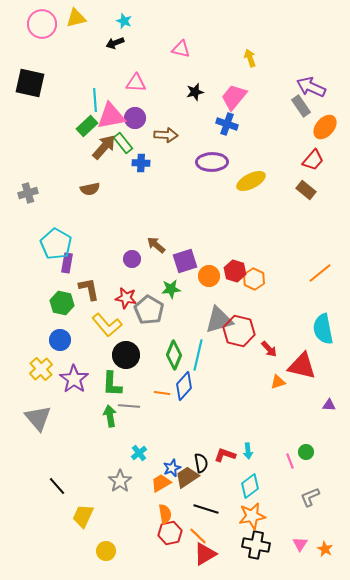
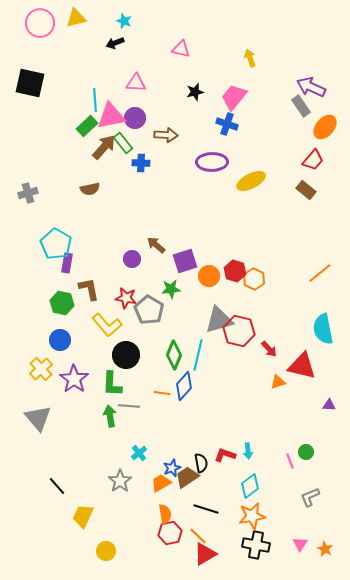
pink circle at (42, 24): moved 2 px left, 1 px up
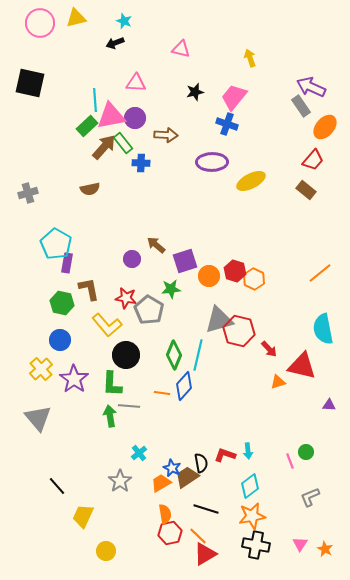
blue star at (172, 468): rotated 24 degrees counterclockwise
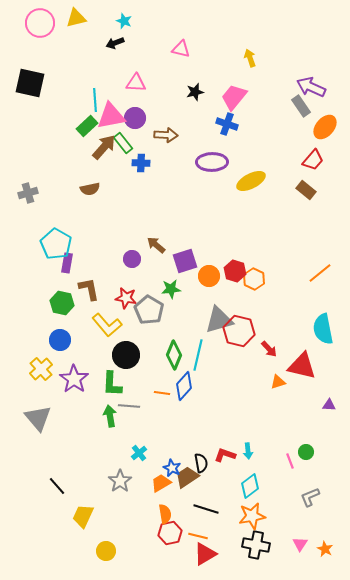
orange line at (198, 536): rotated 30 degrees counterclockwise
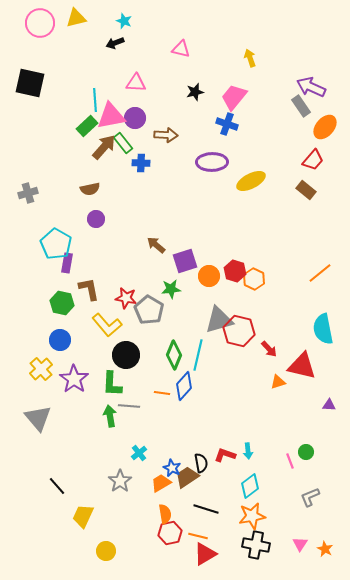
purple circle at (132, 259): moved 36 px left, 40 px up
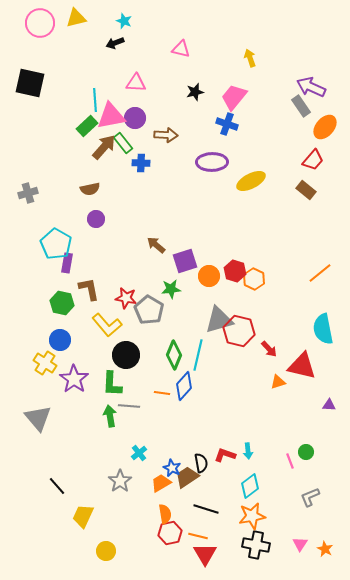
yellow cross at (41, 369): moved 4 px right, 6 px up; rotated 15 degrees counterclockwise
red triangle at (205, 554): rotated 30 degrees counterclockwise
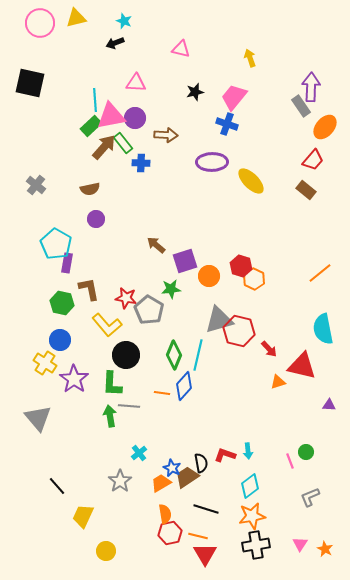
purple arrow at (311, 87): rotated 68 degrees clockwise
green rectangle at (87, 126): moved 4 px right
yellow ellipse at (251, 181): rotated 72 degrees clockwise
gray cross at (28, 193): moved 8 px right, 8 px up; rotated 36 degrees counterclockwise
red hexagon at (235, 271): moved 6 px right, 5 px up
black cross at (256, 545): rotated 20 degrees counterclockwise
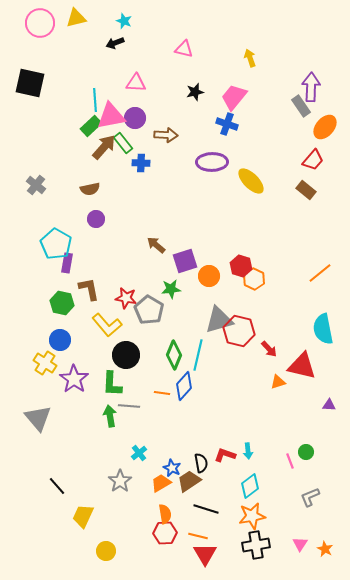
pink triangle at (181, 49): moved 3 px right
brown trapezoid at (187, 477): moved 2 px right, 4 px down
red hexagon at (170, 533): moved 5 px left; rotated 10 degrees clockwise
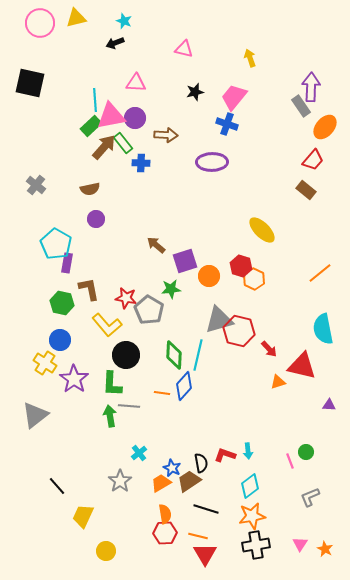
yellow ellipse at (251, 181): moved 11 px right, 49 px down
green diamond at (174, 355): rotated 20 degrees counterclockwise
gray triangle at (38, 418): moved 3 px left, 3 px up; rotated 32 degrees clockwise
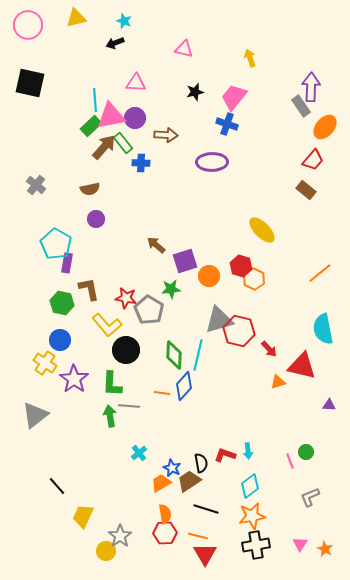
pink circle at (40, 23): moved 12 px left, 2 px down
black circle at (126, 355): moved 5 px up
gray star at (120, 481): moved 55 px down
